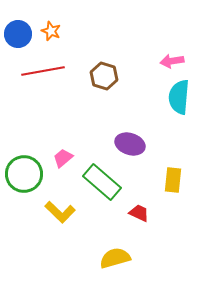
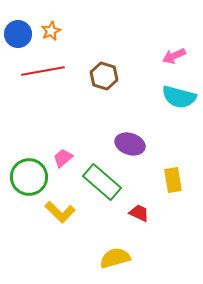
orange star: rotated 24 degrees clockwise
pink arrow: moved 2 px right, 5 px up; rotated 15 degrees counterclockwise
cyan semicircle: rotated 80 degrees counterclockwise
green circle: moved 5 px right, 3 px down
yellow rectangle: rotated 15 degrees counterclockwise
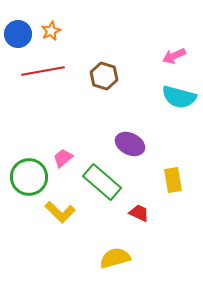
purple ellipse: rotated 8 degrees clockwise
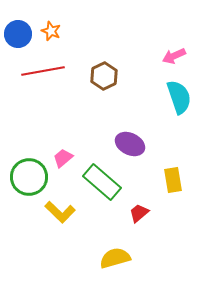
orange star: rotated 24 degrees counterclockwise
brown hexagon: rotated 16 degrees clockwise
cyan semicircle: rotated 124 degrees counterclockwise
red trapezoid: rotated 65 degrees counterclockwise
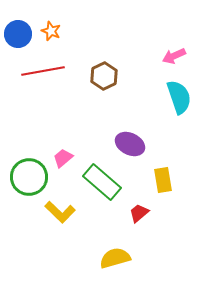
yellow rectangle: moved 10 px left
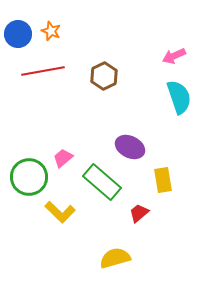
purple ellipse: moved 3 px down
